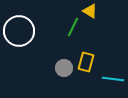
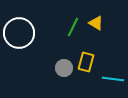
yellow triangle: moved 6 px right, 12 px down
white circle: moved 2 px down
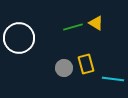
green line: rotated 48 degrees clockwise
white circle: moved 5 px down
yellow rectangle: moved 2 px down; rotated 30 degrees counterclockwise
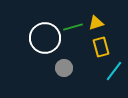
yellow triangle: rotated 49 degrees counterclockwise
white circle: moved 26 px right
yellow rectangle: moved 15 px right, 17 px up
cyan line: moved 1 px right, 8 px up; rotated 60 degrees counterclockwise
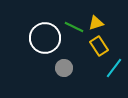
green line: moved 1 px right; rotated 42 degrees clockwise
yellow rectangle: moved 2 px left, 1 px up; rotated 18 degrees counterclockwise
cyan line: moved 3 px up
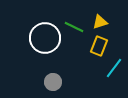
yellow triangle: moved 4 px right, 1 px up
yellow rectangle: rotated 54 degrees clockwise
gray circle: moved 11 px left, 14 px down
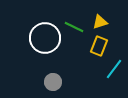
cyan line: moved 1 px down
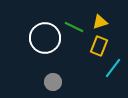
cyan line: moved 1 px left, 1 px up
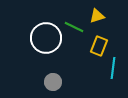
yellow triangle: moved 3 px left, 6 px up
white circle: moved 1 px right
cyan line: rotated 30 degrees counterclockwise
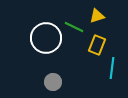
yellow rectangle: moved 2 px left, 1 px up
cyan line: moved 1 px left
